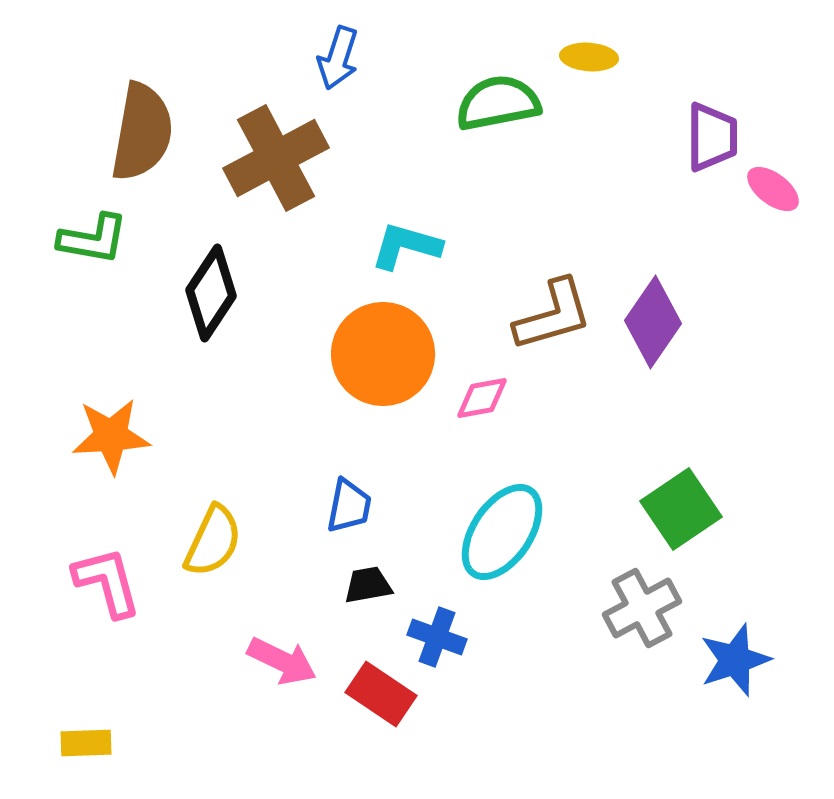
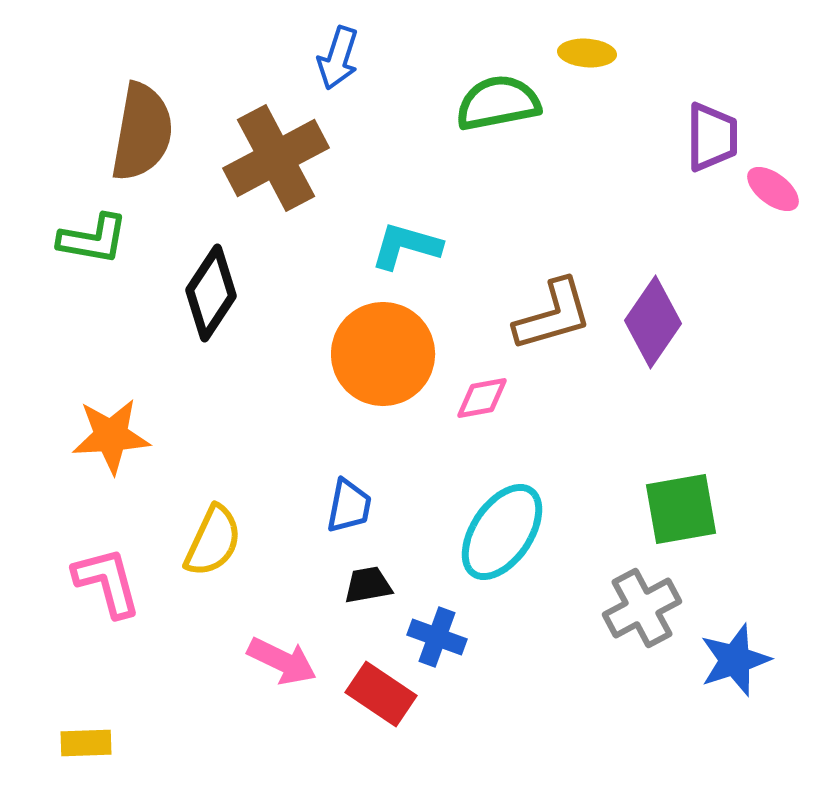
yellow ellipse: moved 2 px left, 4 px up
green square: rotated 24 degrees clockwise
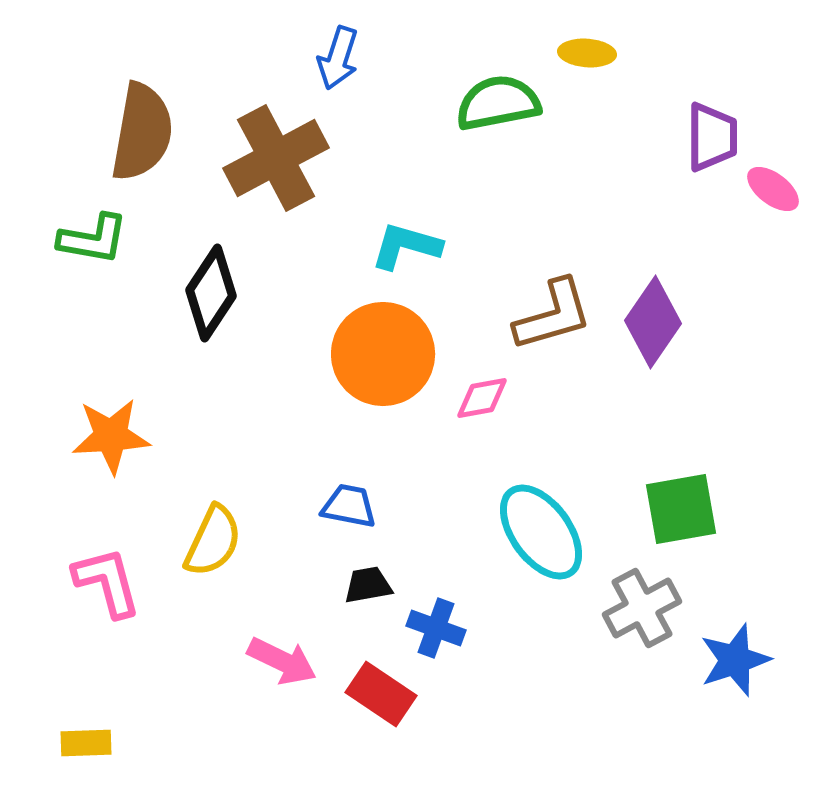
blue trapezoid: rotated 90 degrees counterclockwise
cyan ellipse: moved 39 px right; rotated 70 degrees counterclockwise
blue cross: moved 1 px left, 9 px up
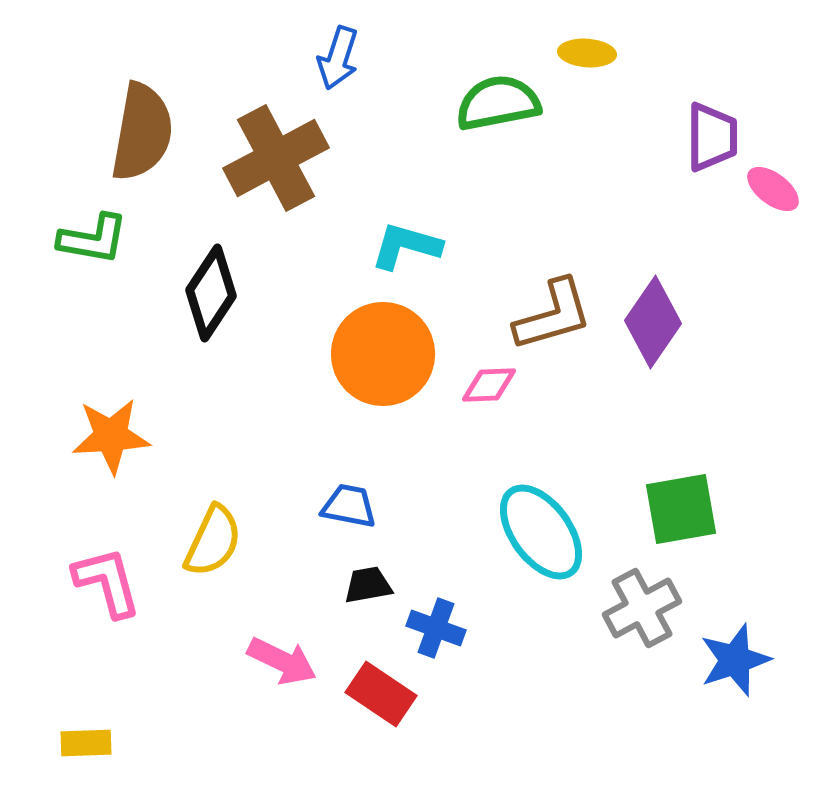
pink diamond: moved 7 px right, 13 px up; rotated 8 degrees clockwise
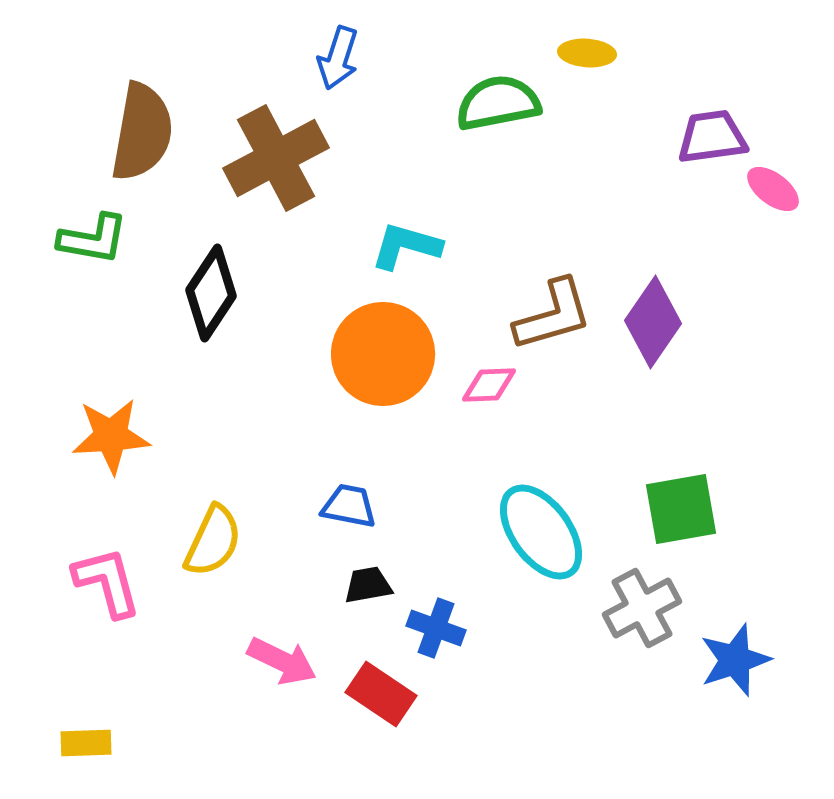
purple trapezoid: rotated 98 degrees counterclockwise
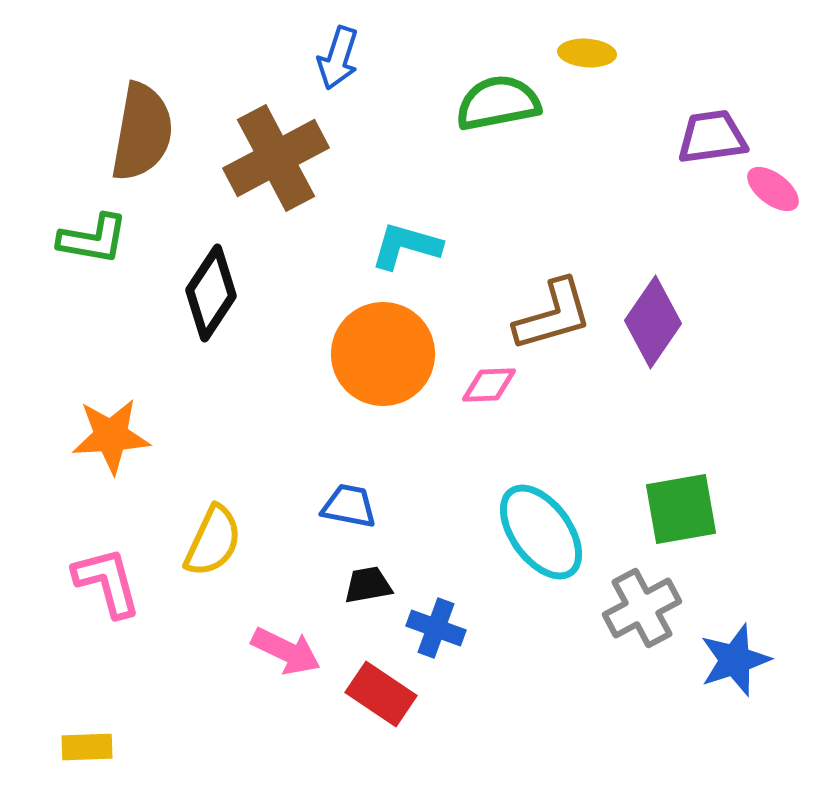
pink arrow: moved 4 px right, 10 px up
yellow rectangle: moved 1 px right, 4 px down
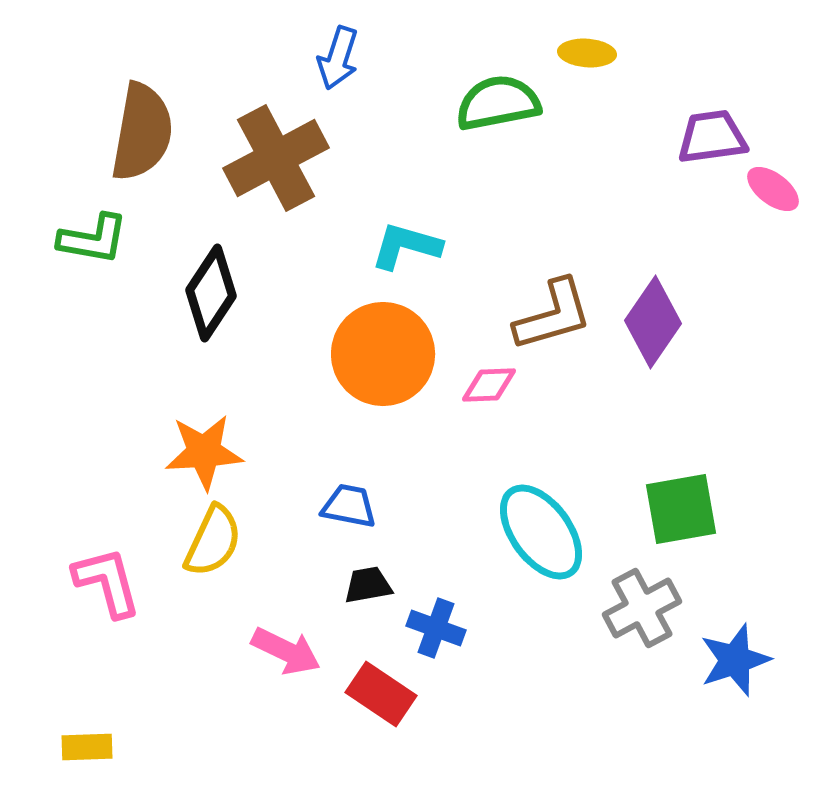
orange star: moved 93 px right, 16 px down
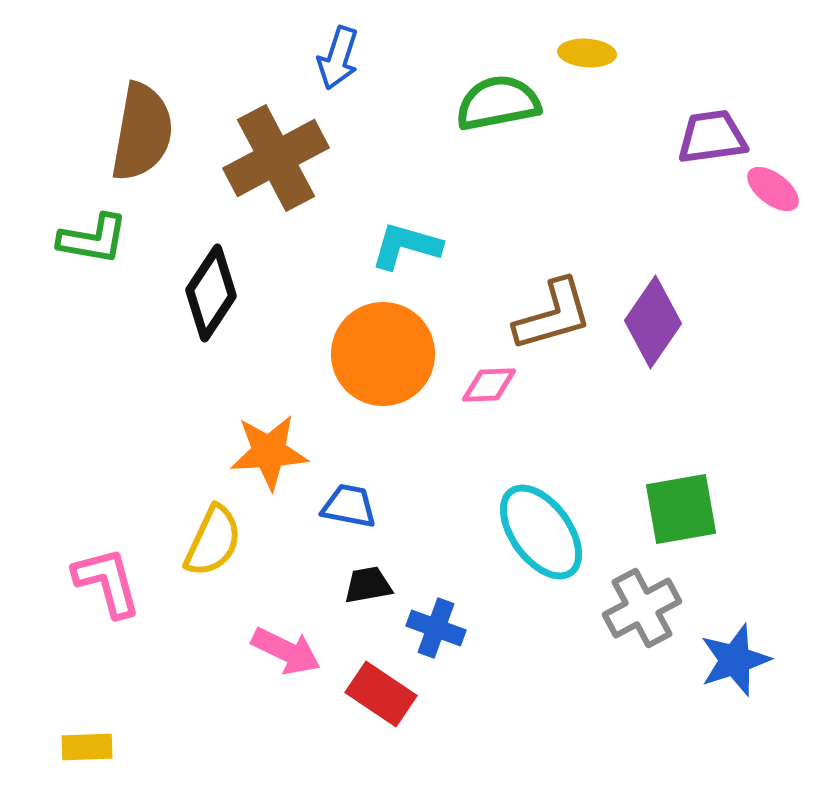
orange star: moved 65 px right
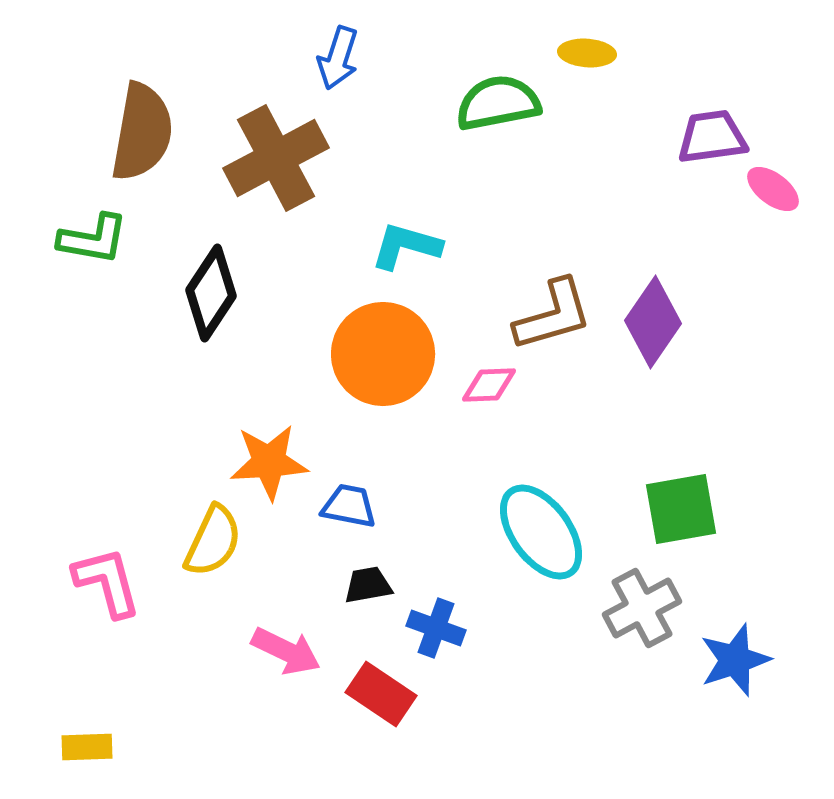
orange star: moved 10 px down
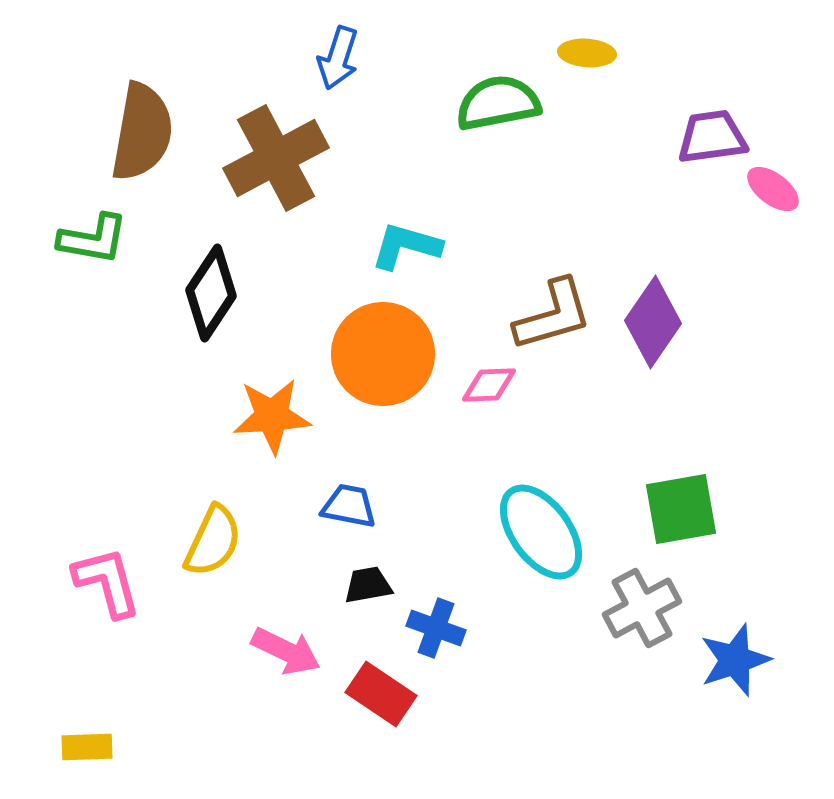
orange star: moved 3 px right, 46 px up
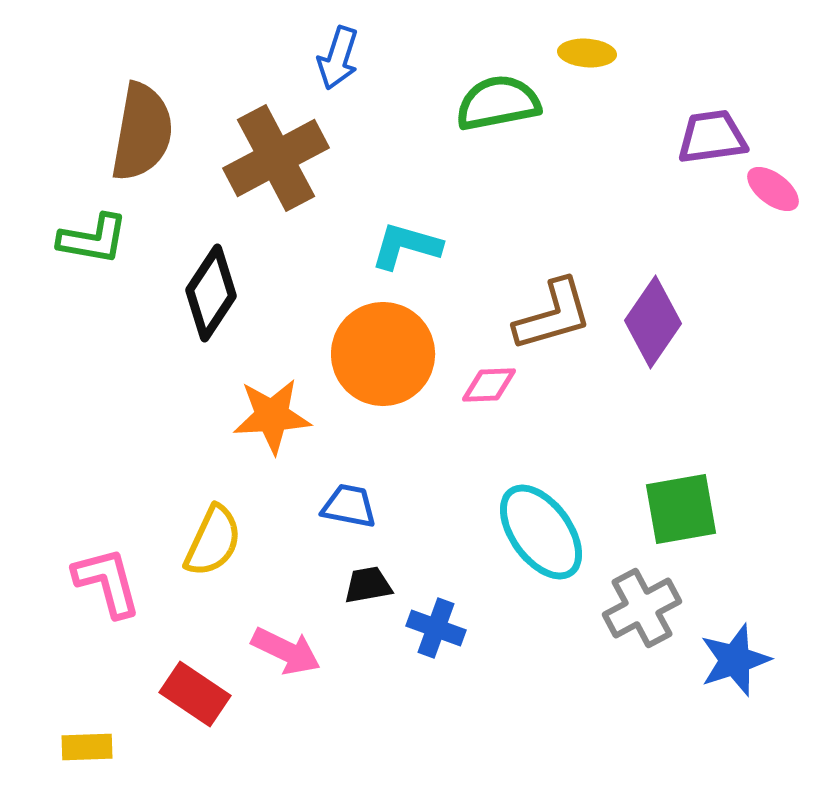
red rectangle: moved 186 px left
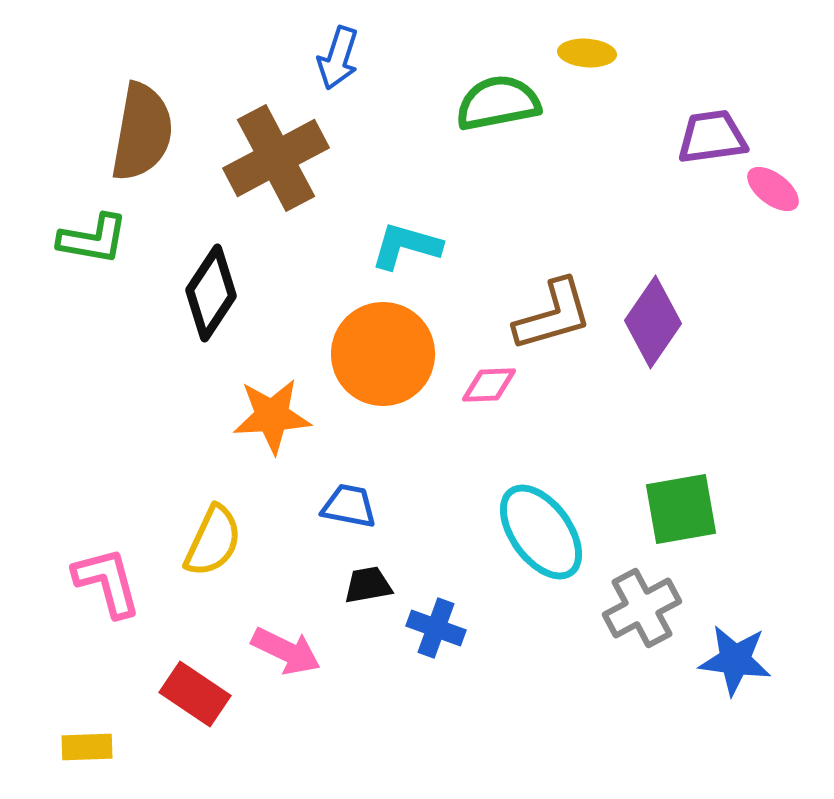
blue star: rotated 26 degrees clockwise
